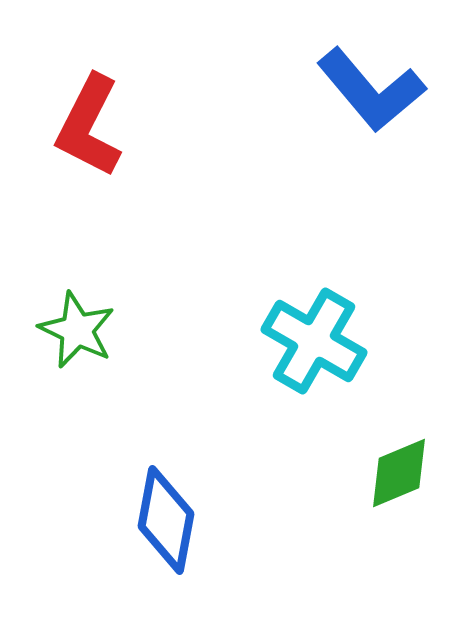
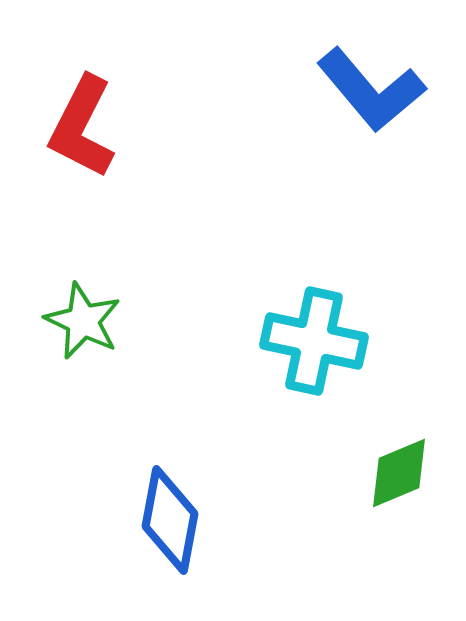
red L-shape: moved 7 px left, 1 px down
green star: moved 6 px right, 9 px up
cyan cross: rotated 18 degrees counterclockwise
blue diamond: moved 4 px right
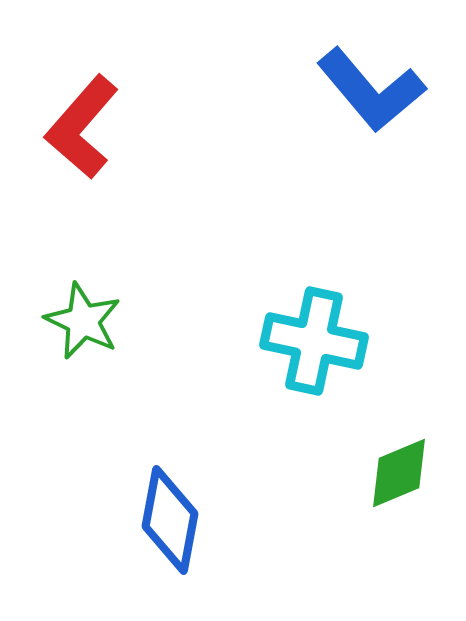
red L-shape: rotated 14 degrees clockwise
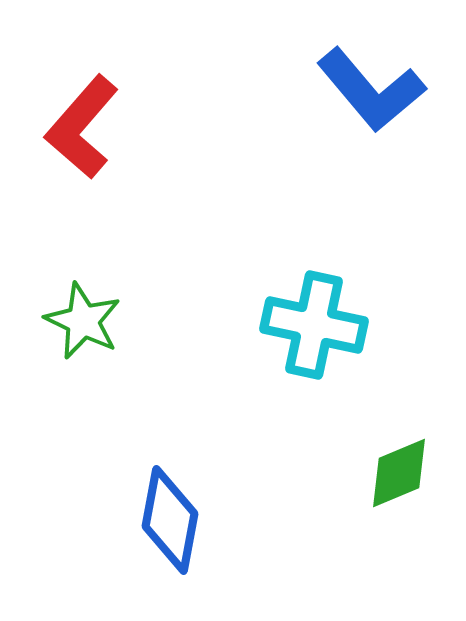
cyan cross: moved 16 px up
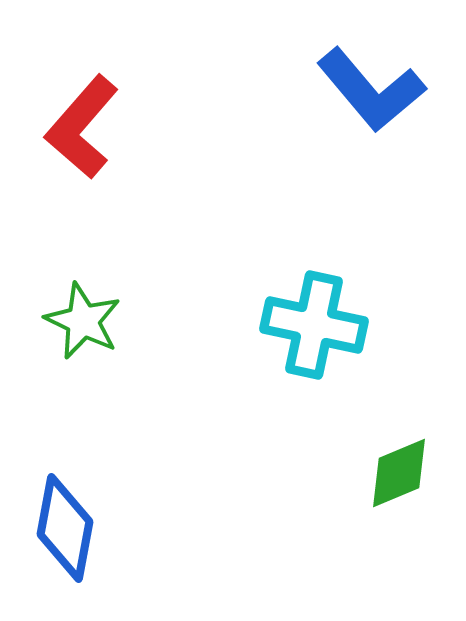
blue diamond: moved 105 px left, 8 px down
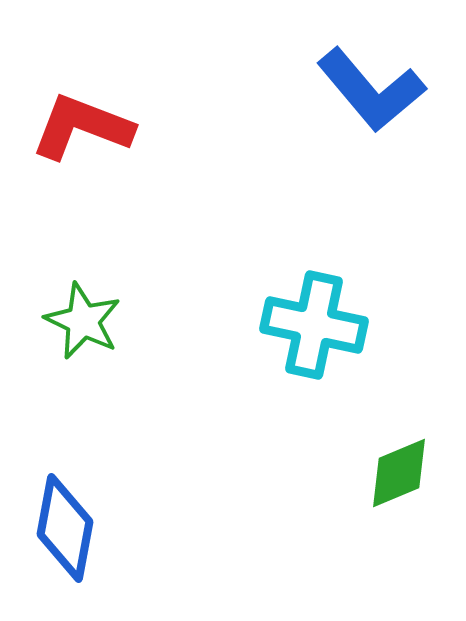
red L-shape: rotated 70 degrees clockwise
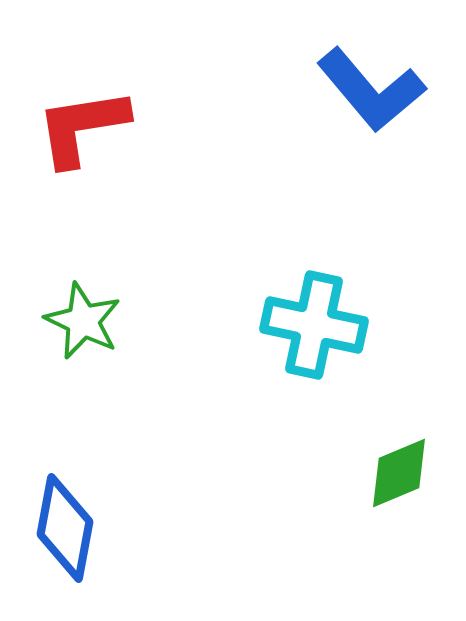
red L-shape: rotated 30 degrees counterclockwise
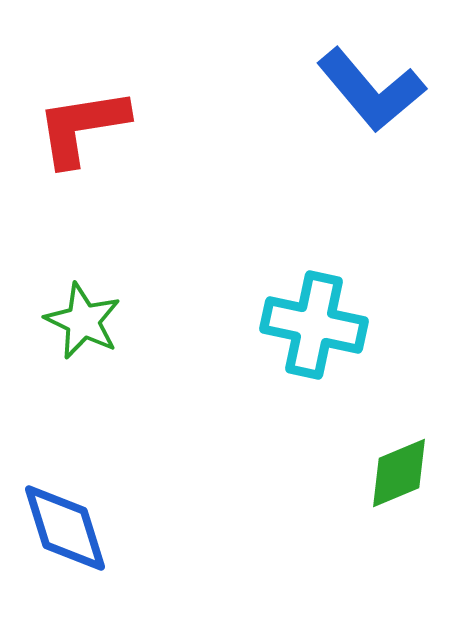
blue diamond: rotated 28 degrees counterclockwise
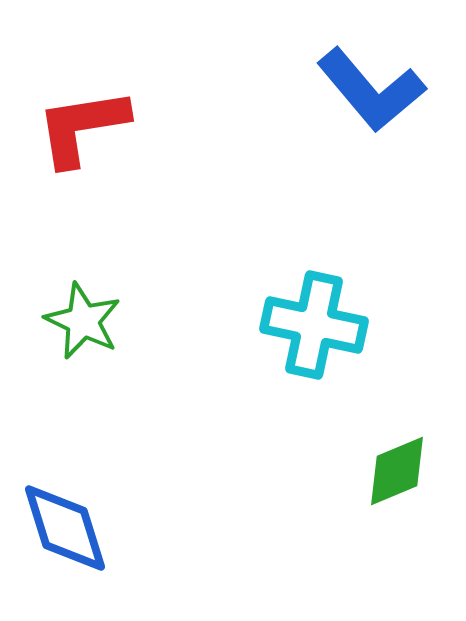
green diamond: moved 2 px left, 2 px up
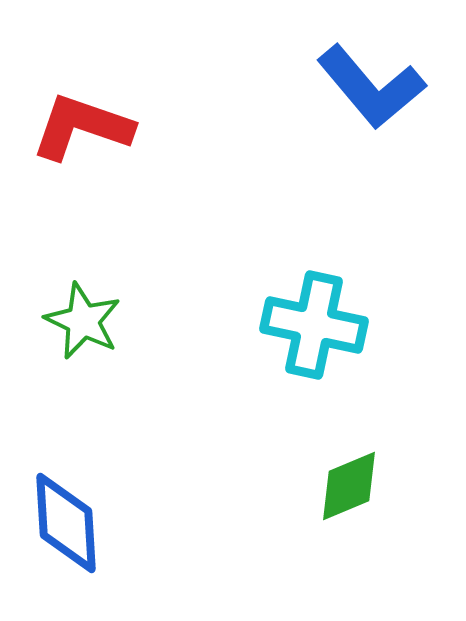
blue L-shape: moved 3 px up
red L-shape: rotated 28 degrees clockwise
green diamond: moved 48 px left, 15 px down
blue diamond: moved 1 px right, 5 px up; rotated 14 degrees clockwise
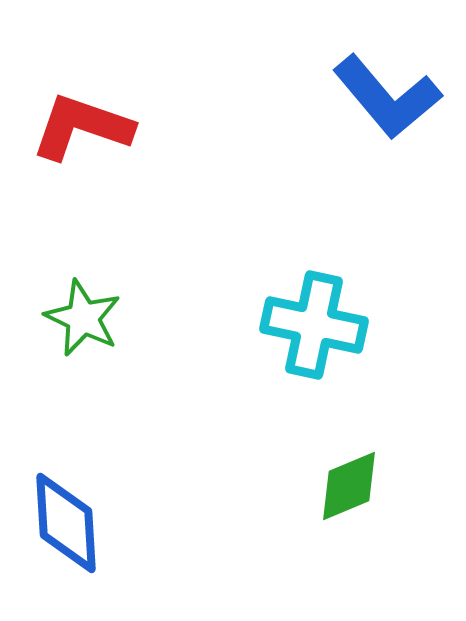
blue L-shape: moved 16 px right, 10 px down
green star: moved 3 px up
